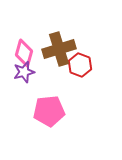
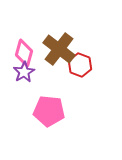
brown cross: rotated 36 degrees counterclockwise
purple star: rotated 15 degrees counterclockwise
pink pentagon: rotated 12 degrees clockwise
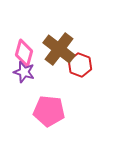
purple star: rotated 25 degrees counterclockwise
